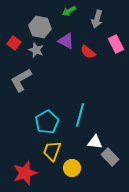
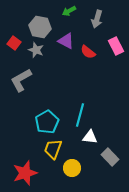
pink rectangle: moved 2 px down
white triangle: moved 5 px left, 5 px up
yellow trapezoid: moved 1 px right, 2 px up
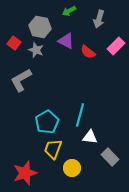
gray arrow: moved 2 px right
pink rectangle: rotated 72 degrees clockwise
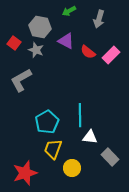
pink rectangle: moved 5 px left, 9 px down
cyan line: rotated 15 degrees counterclockwise
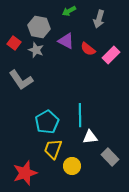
gray hexagon: moved 1 px left
red semicircle: moved 3 px up
gray L-shape: rotated 95 degrees counterclockwise
white triangle: rotated 14 degrees counterclockwise
yellow circle: moved 2 px up
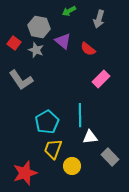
purple triangle: moved 3 px left; rotated 12 degrees clockwise
pink rectangle: moved 10 px left, 24 px down
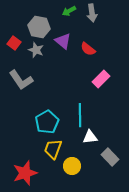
gray arrow: moved 7 px left, 6 px up; rotated 24 degrees counterclockwise
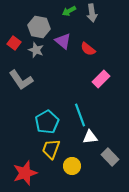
cyan line: rotated 20 degrees counterclockwise
yellow trapezoid: moved 2 px left
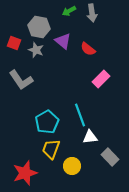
red square: rotated 16 degrees counterclockwise
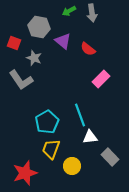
gray star: moved 2 px left, 8 px down
